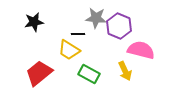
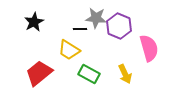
black star: rotated 18 degrees counterclockwise
black line: moved 2 px right, 5 px up
pink semicircle: moved 8 px right, 2 px up; rotated 60 degrees clockwise
yellow arrow: moved 3 px down
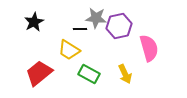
purple hexagon: rotated 25 degrees clockwise
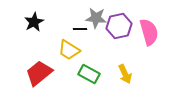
pink semicircle: moved 16 px up
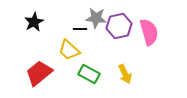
yellow trapezoid: rotated 10 degrees clockwise
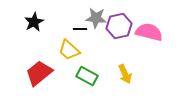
pink semicircle: rotated 60 degrees counterclockwise
green rectangle: moved 2 px left, 2 px down
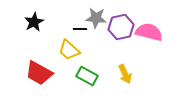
purple hexagon: moved 2 px right, 1 px down
red trapezoid: rotated 112 degrees counterclockwise
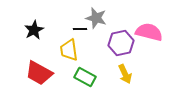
gray star: rotated 10 degrees clockwise
black star: moved 8 px down
purple hexagon: moved 16 px down
yellow trapezoid: rotated 40 degrees clockwise
green rectangle: moved 2 px left, 1 px down
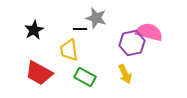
purple hexagon: moved 11 px right
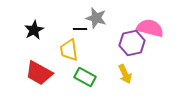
pink semicircle: moved 1 px right, 4 px up
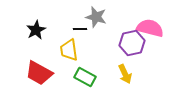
gray star: moved 1 px up
black star: moved 2 px right
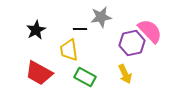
gray star: moved 5 px right; rotated 25 degrees counterclockwise
pink semicircle: moved 3 px down; rotated 32 degrees clockwise
